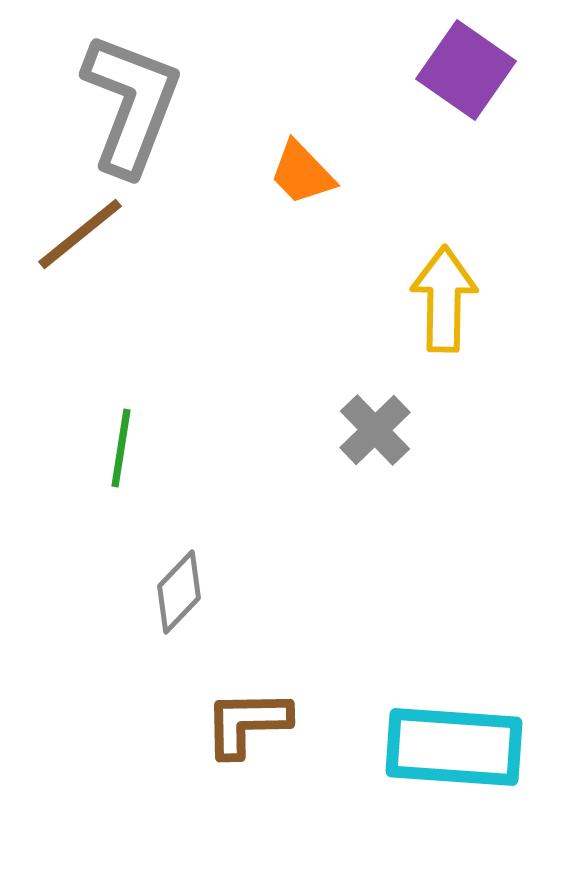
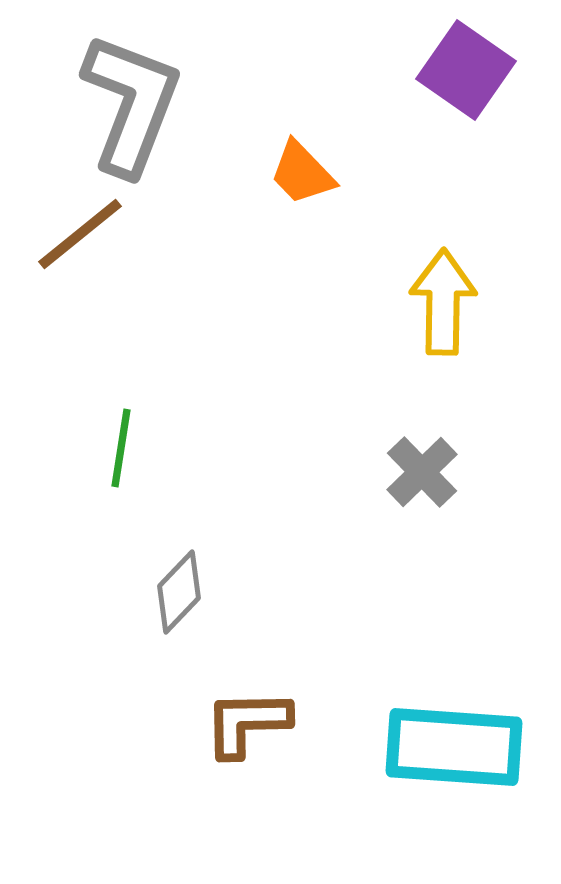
yellow arrow: moved 1 px left, 3 px down
gray cross: moved 47 px right, 42 px down
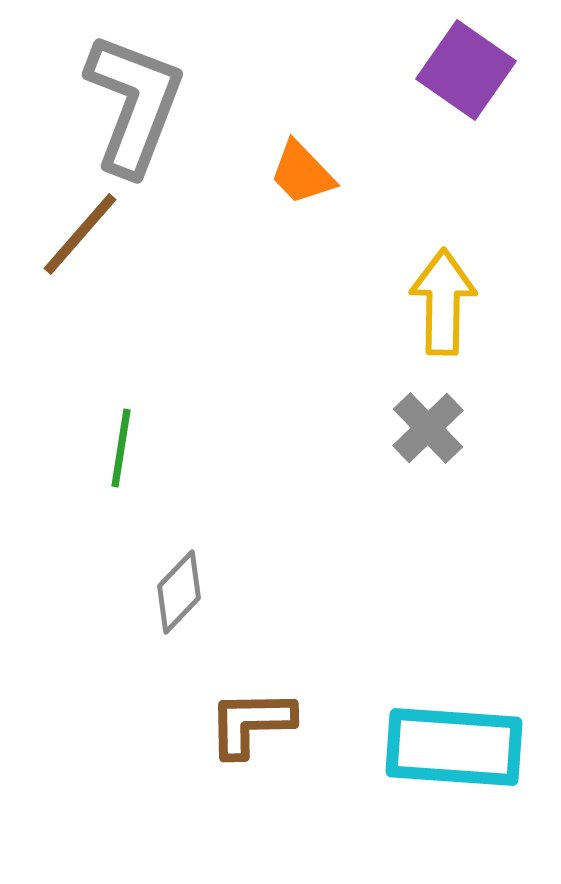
gray L-shape: moved 3 px right
brown line: rotated 10 degrees counterclockwise
gray cross: moved 6 px right, 44 px up
brown L-shape: moved 4 px right
